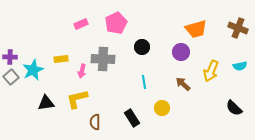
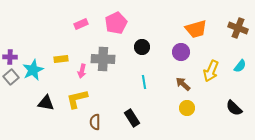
cyan semicircle: rotated 40 degrees counterclockwise
black triangle: rotated 18 degrees clockwise
yellow circle: moved 25 px right
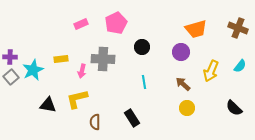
black triangle: moved 2 px right, 2 px down
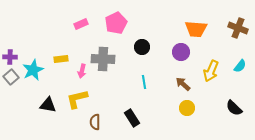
orange trapezoid: rotated 20 degrees clockwise
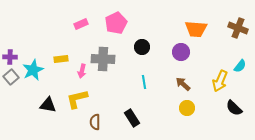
yellow arrow: moved 9 px right, 10 px down
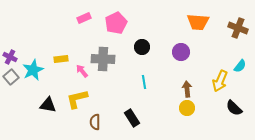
pink rectangle: moved 3 px right, 6 px up
orange trapezoid: moved 2 px right, 7 px up
purple cross: rotated 24 degrees clockwise
pink arrow: rotated 128 degrees clockwise
brown arrow: moved 4 px right, 5 px down; rotated 42 degrees clockwise
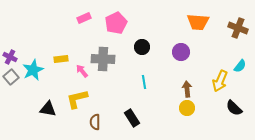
black triangle: moved 4 px down
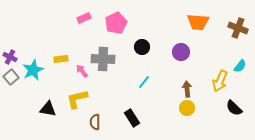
cyan line: rotated 48 degrees clockwise
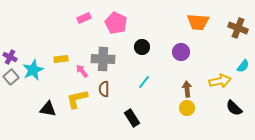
pink pentagon: rotated 20 degrees counterclockwise
cyan semicircle: moved 3 px right
yellow arrow: rotated 125 degrees counterclockwise
brown semicircle: moved 9 px right, 33 px up
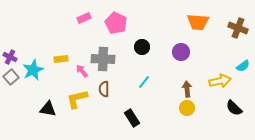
cyan semicircle: rotated 16 degrees clockwise
